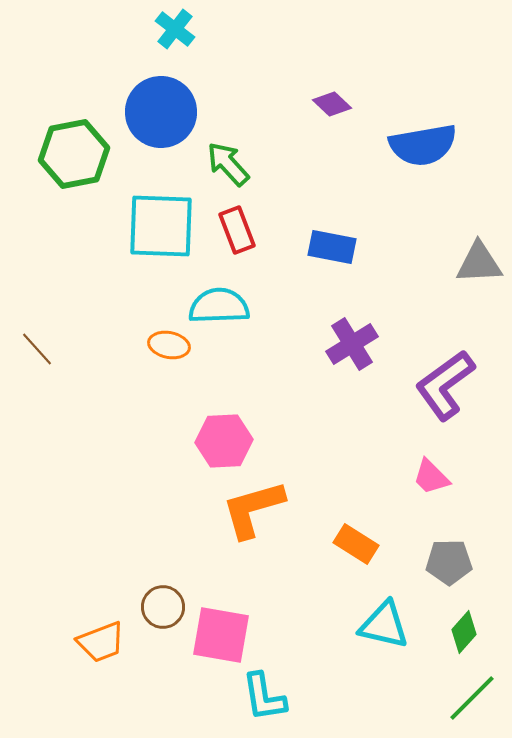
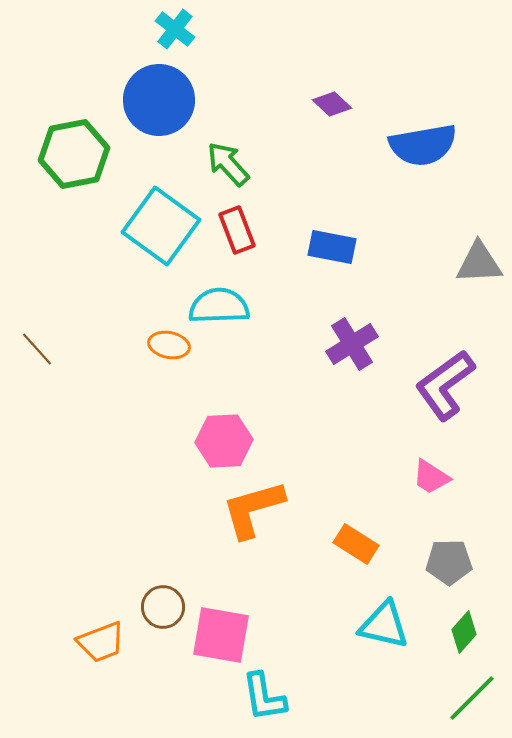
blue circle: moved 2 px left, 12 px up
cyan square: rotated 34 degrees clockwise
pink trapezoid: rotated 12 degrees counterclockwise
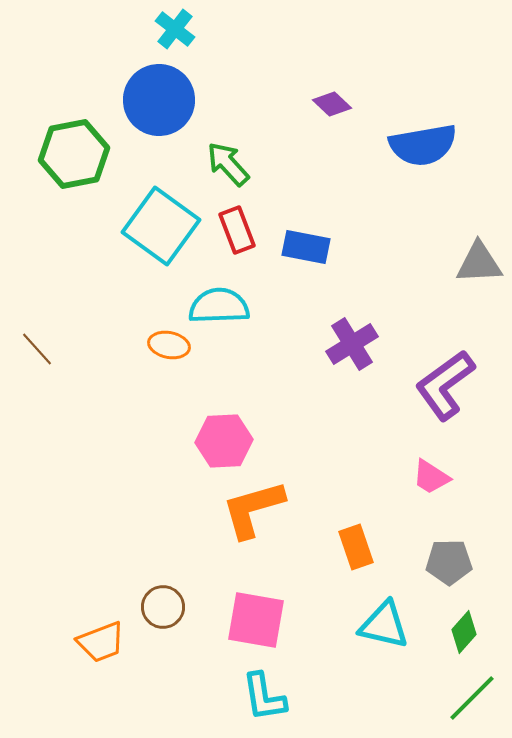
blue rectangle: moved 26 px left
orange rectangle: moved 3 px down; rotated 39 degrees clockwise
pink square: moved 35 px right, 15 px up
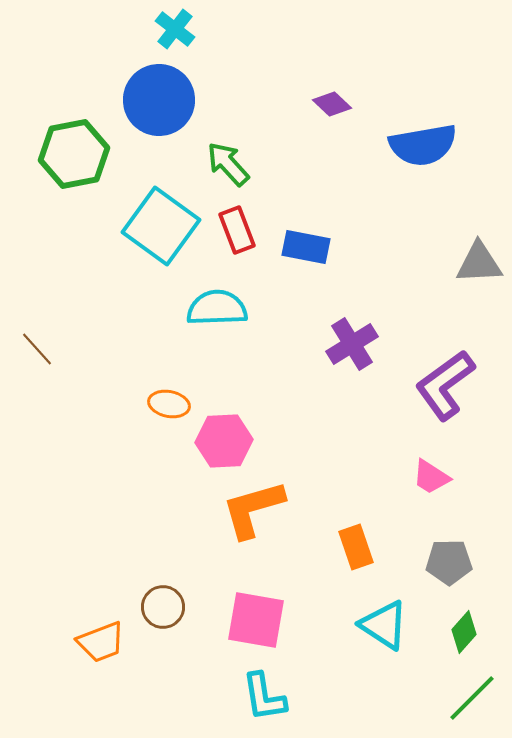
cyan semicircle: moved 2 px left, 2 px down
orange ellipse: moved 59 px down
cyan triangle: rotated 20 degrees clockwise
